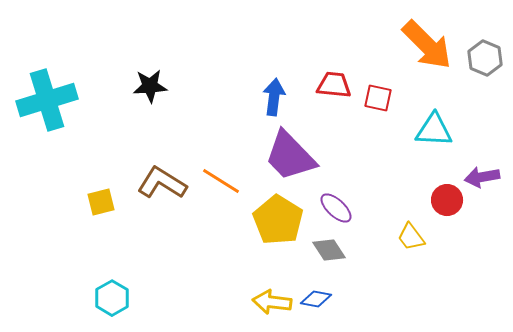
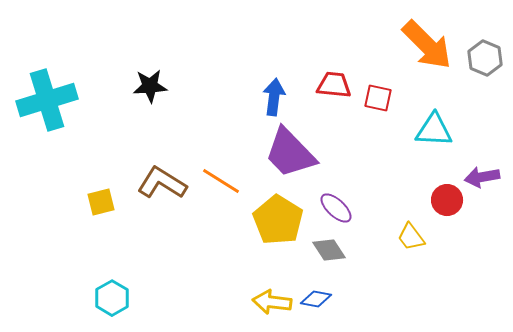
purple trapezoid: moved 3 px up
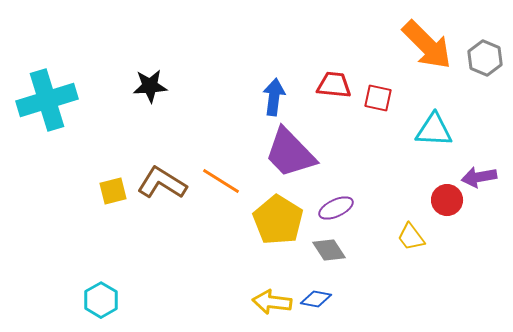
purple arrow: moved 3 px left
yellow square: moved 12 px right, 11 px up
purple ellipse: rotated 68 degrees counterclockwise
cyan hexagon: moved 11 px left, 2 px down
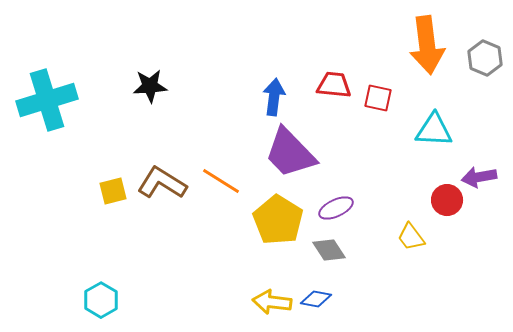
orange arrow: rotated 38 degrees clockwise
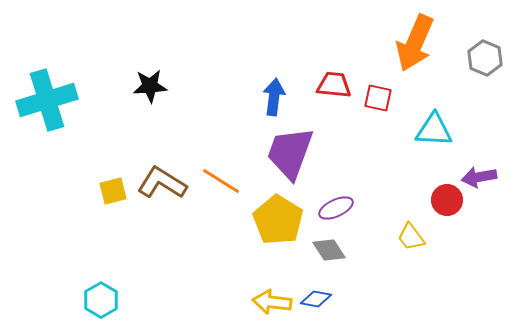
orange arrow: moved 12 px left, 2 px up; rotated 30 degrees clockwise
purple trapezoid: rotated 64 degrees clockwise
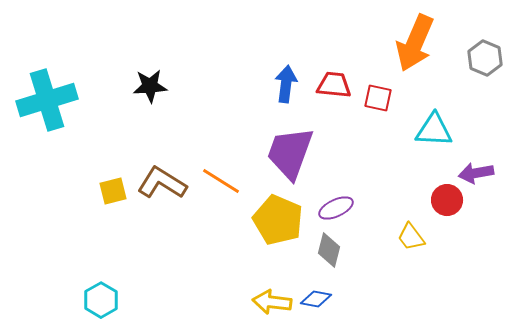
blue arrow: moved 12 px right, 13 px up
purple arrow: moved 3 px left, 4 px up
yellow pentagon: rotated 9 degrees counterclockwise
gray diamond: rotated 48 degrees clockwise
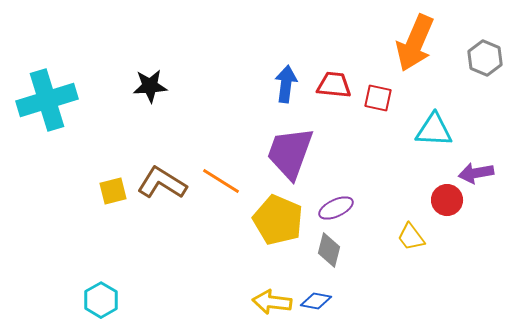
blue diamond: moved 2 px down
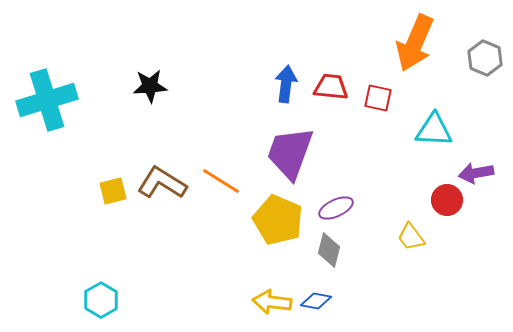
red trapezoid: moved 3 px left, 2 px down
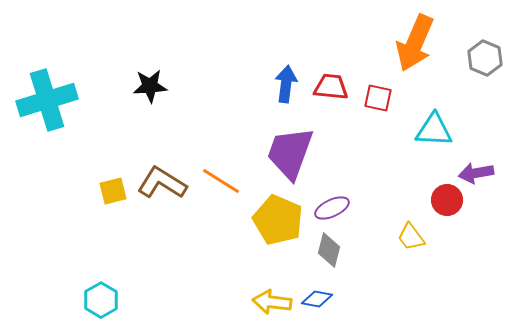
purple ellipse: moved 4 px left
blue diamond: moved 1 px right, 2 px up
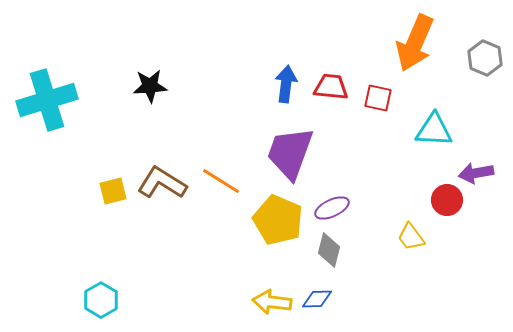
blue diamond: rotated 12 degrees counterclockwise
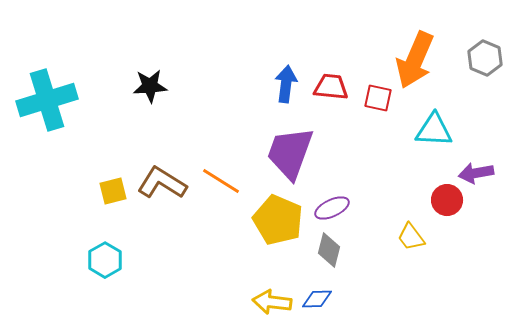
orange arrow: moved 17 px down
cyan hexagon: moved 4 px right, 40 px up
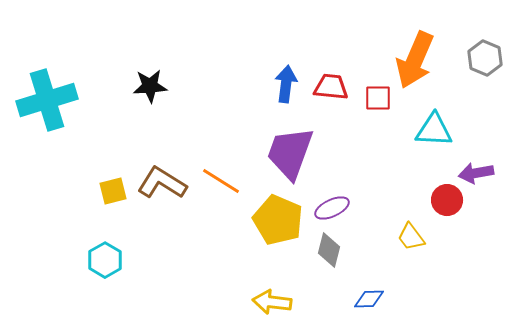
red square: rotated 12 degrees counterclockwise
blue diamond: moved 52 px right
